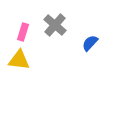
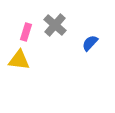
pink rectangle: moved 3 px right
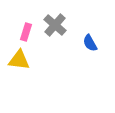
blue semicircle: rotated 72 degrees counterclockwise
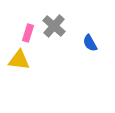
gray cross: moved 1 px left, 1 px down
pink rectangle: moved 2 px right, 1 px down
